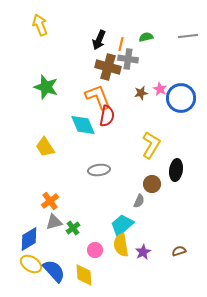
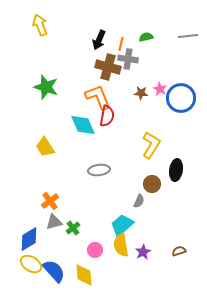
brown star: rotated 16 degrees clockwise
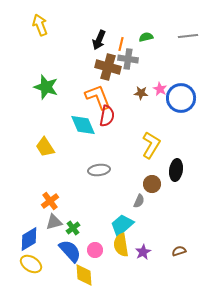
blue semicircle: moved 16 px right, 20 px up
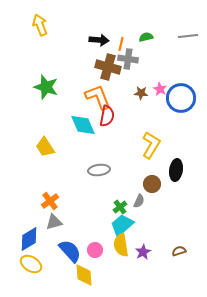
black arrow: rotated 108 degrees counterclockwise
green cross: moved 47 px right, 21 px up
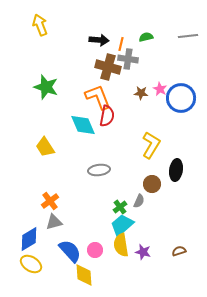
purple star: rotated 28 degrees counterclockwise
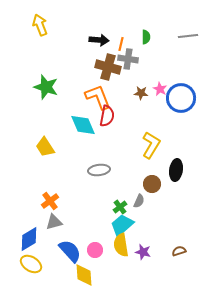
green semicircle: rotated 104 degrees clockwise
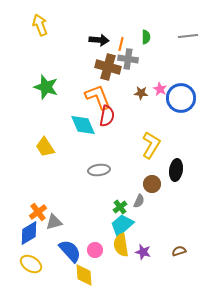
orange cross: moved 12 px left, 11 px down
blue diamond: moved 6 px up
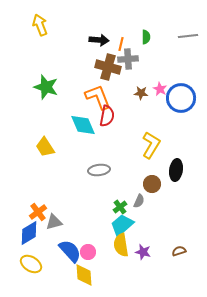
gray cross: rotated 12 degrees counterclockwise
pink circle: moved 7 px left, 2 px down
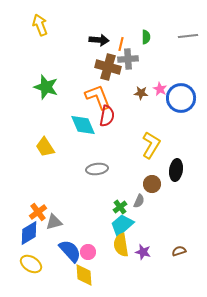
gray ellipse: moved 2 px left, 1 px up
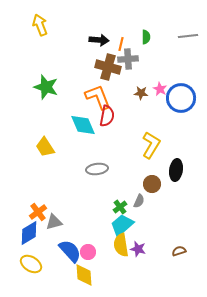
purple star: moved 5 px left, 3 px up
